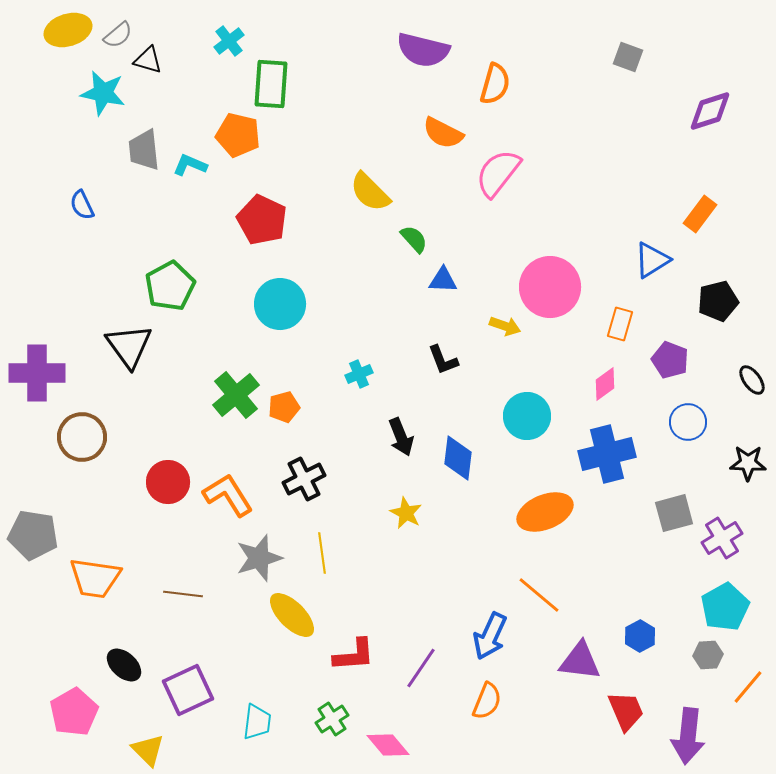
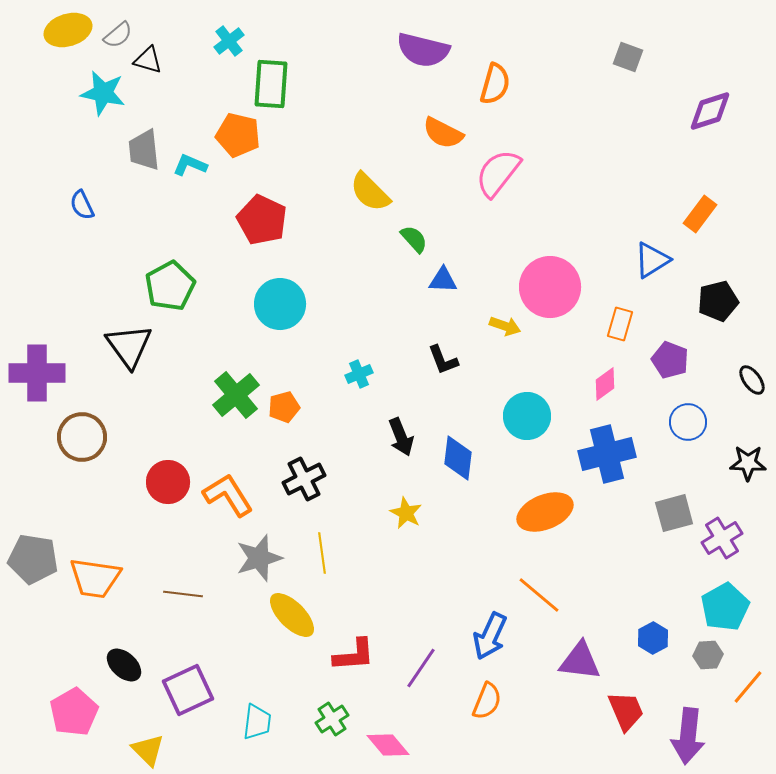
gray pentagon at (33, 535): moved 24 px down
blue hexagon at (640, 636): moved 13 px right, 2 px down
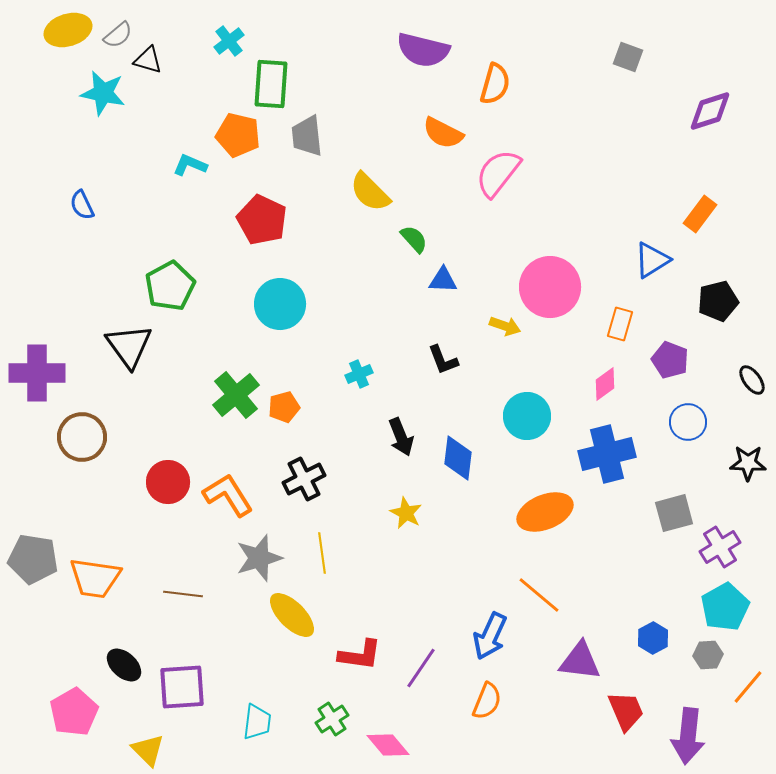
gray trapezoid at (144, 150): moved 163 px right, 14 px up
purple cross at (722, 538): moved 2 px left, 9 px down
red L-shape at (354, 655): moved 6 px right; rotated 12 degrees clockwise
purple square at (188, 690): moved 6 px left, 3 px up; rotated 21 degrees clockwise
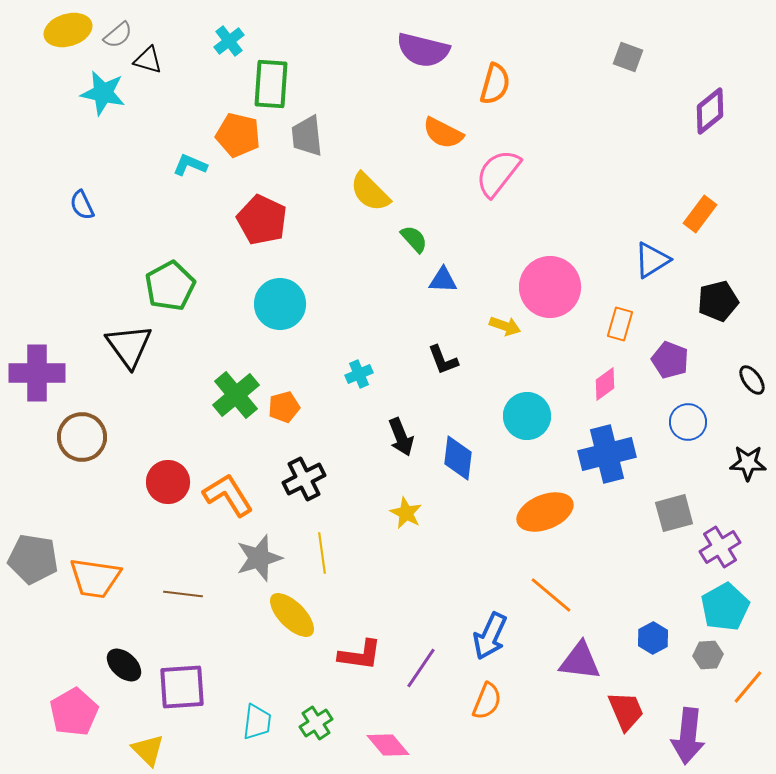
purple diamond at (710, 111): rotated 21 degrees counterclockwise
orange line at (539, 595): moved 12 px right
green cross at (332, 719): moved 16 px left, 4 px down
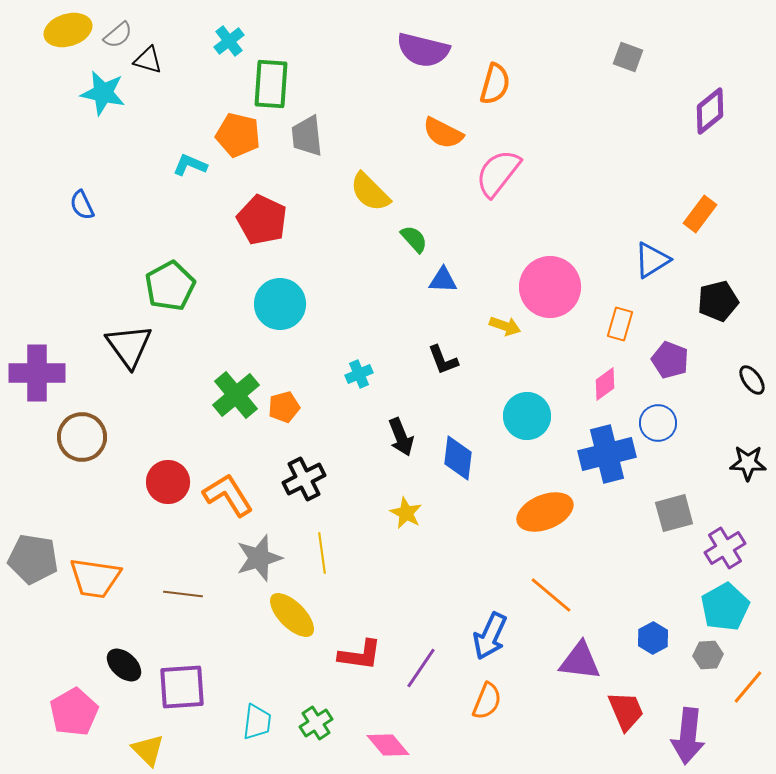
blue circle at (688, 422): moved 30 px left, 1 px down
purple cross at (720, 547): moved 5 px right, 1 px down
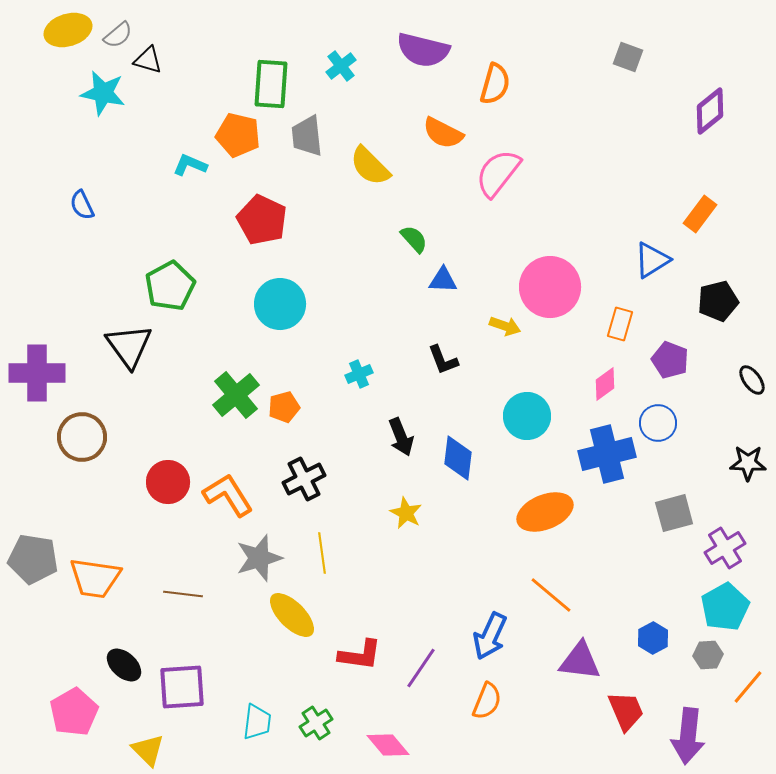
cyan cross at (229, 41): moved 112 px right, 25 px down
yellow semicircle at (370, 192): moved 26 px up
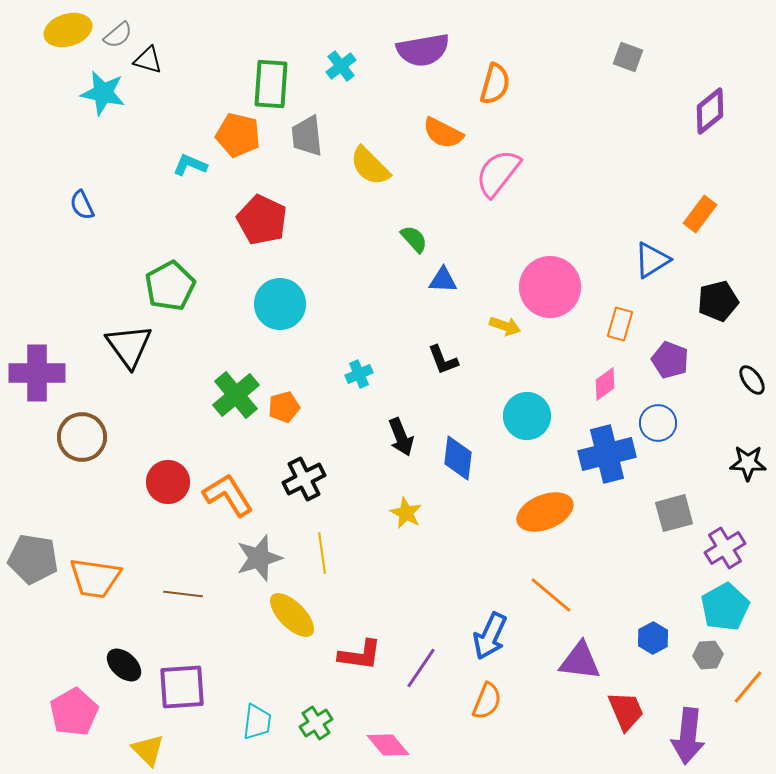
purple semicircle at (423, 50): rotated 24 degrees counterclockwise
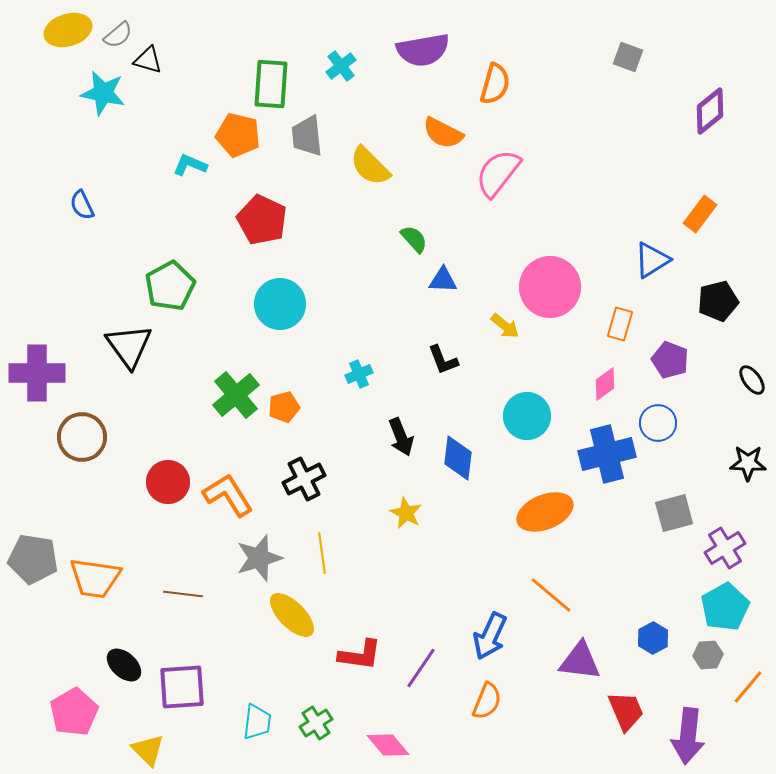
yellow arrow at (505, 326): rotated 20 degrees clockwise
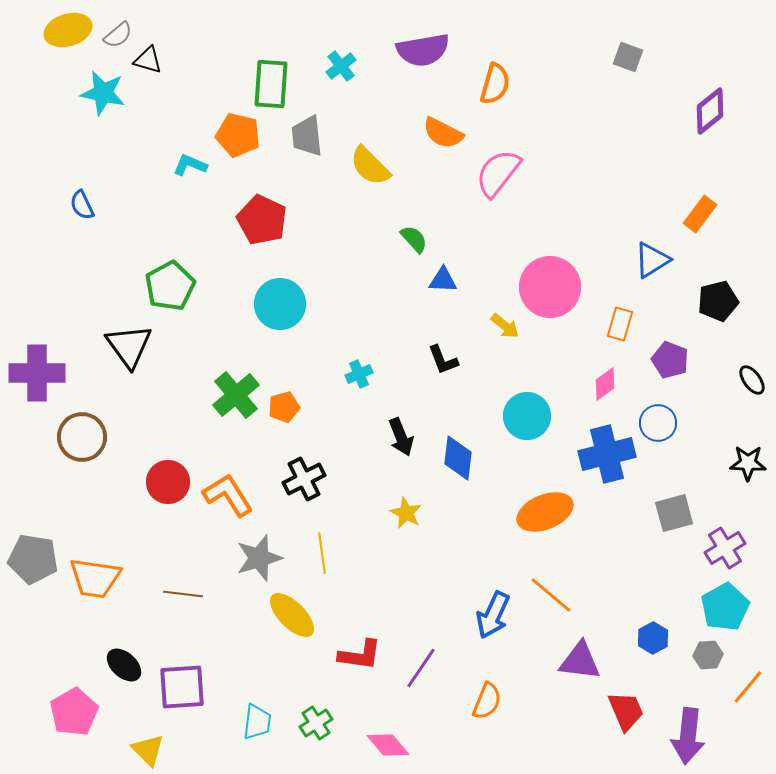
blue arrow at (490, 636): moved 3 px right, 21 px up
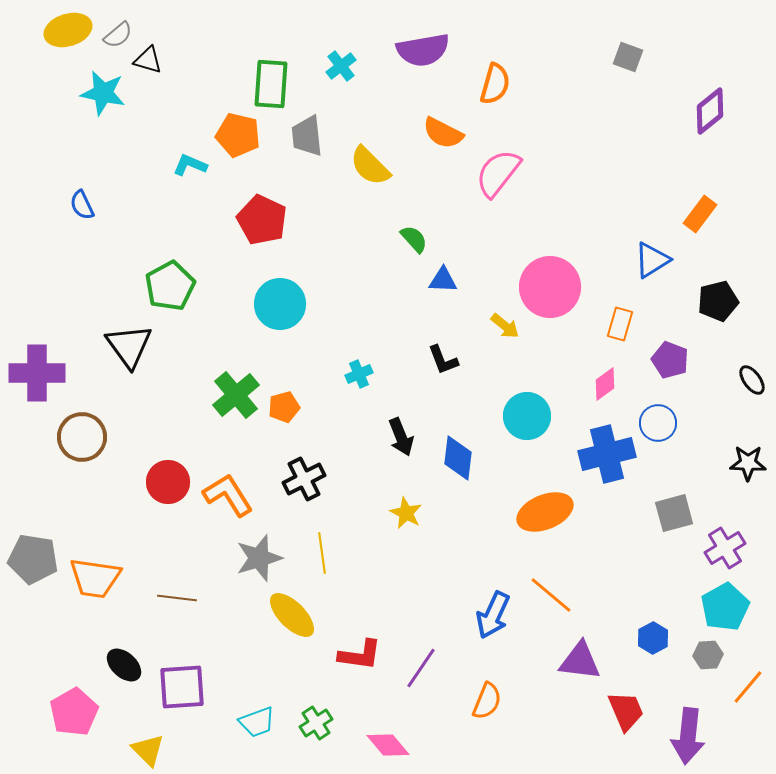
brown line at (183, 594): moved 6 px left, 4 px down
cyan trapezoid at (257, 722): rotated 63 degrees clockwise
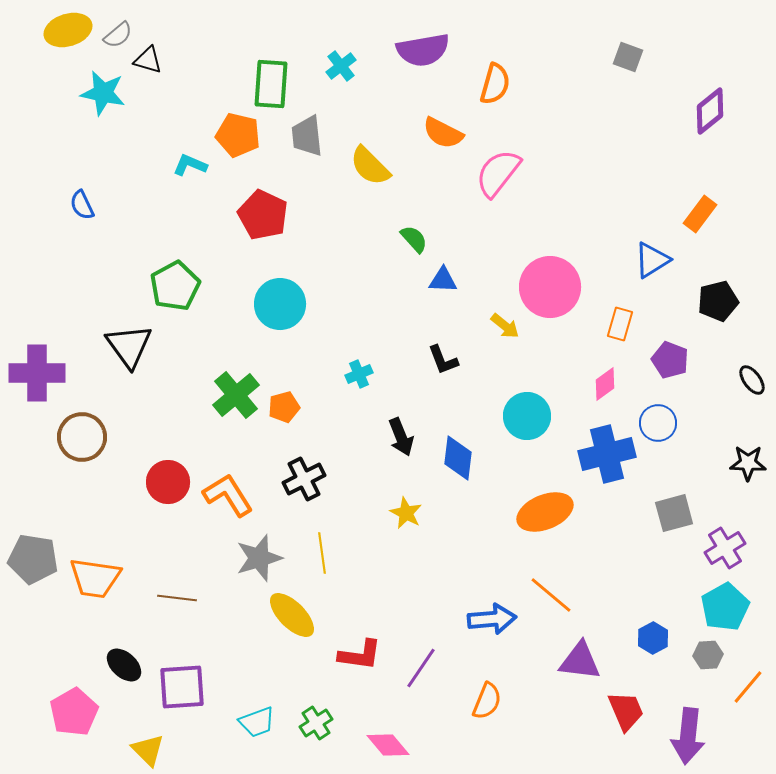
red pentagon at (262, 220): moved 1 px right, 5 px up
green pentagon at (170, 286): moved 5 px right
blue arrow at (493, 615): moved 1 px left, 4 px down; rotated 120 degrees counterclockwise
